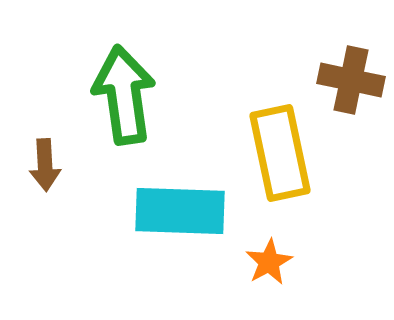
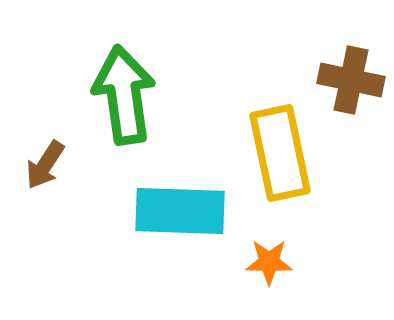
brown arrow: rotated 36 degrees clockwise
orange star: rotated 30 degrees clockwise
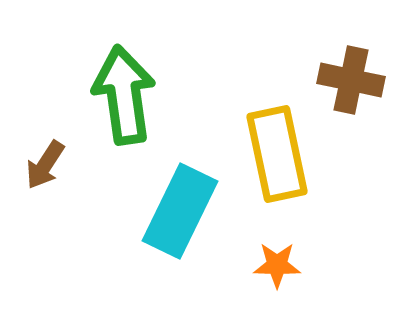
yellow rectangle: moved 3 px left, 1 px down
cyan rectangle: rotated 66 degrees counterclockwise
orange star: moved 8 px right, 3 px down
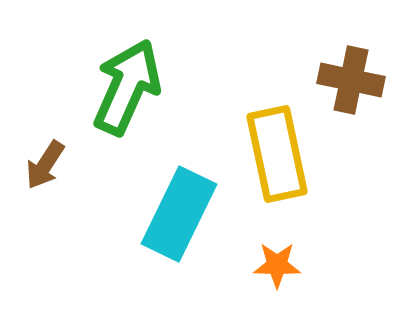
green arrow: moved 3 px right, 8 px up; rotated 32 degrees clockwise
cyan rectangle: moved 1 px left, 3 px down
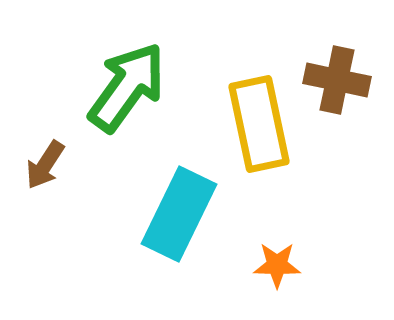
brown cross: moved 14 px left
green arrow: rotated 12 degrees clockwise
yellow rectangle: moved 18 px left, 30 px up
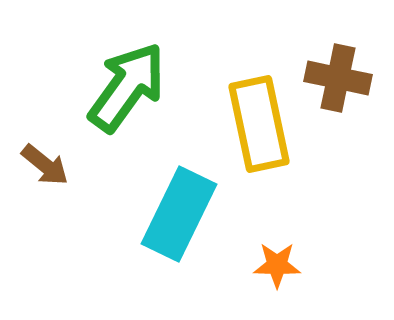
brown cross: moved 1 px right, 2 px up
brown arrow: rotated 84 degrees counterclockwise
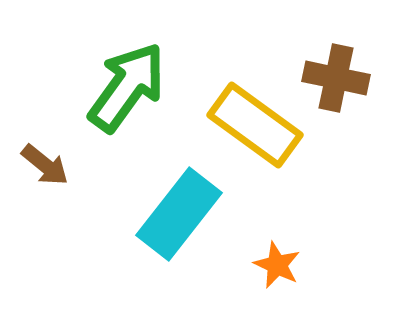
brown cross: moved 2 px left
yellow rectangle: moved 4 px left, 1 px down; rotated 42 degrees counterclockwise
cyan rectangle: rotated 12 degrees clockwise
orange star: rotated 24 degrees clockwise
